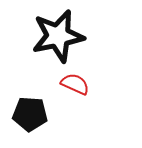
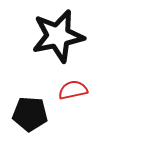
red semicircle: moved 2 px left, 6 px down; rotated 36 degrees counterclockwise
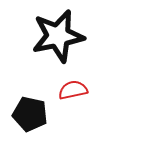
black pentagon: rotated 8 degrees clockwise
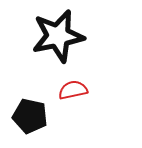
black pentagon: moved 2 px down
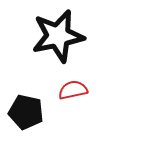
black pentagon: moved 4 px left, 4 px up
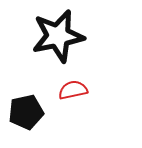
black pentagon: rotated 24 degrees counterclockwise
